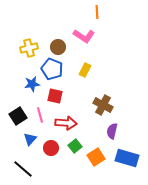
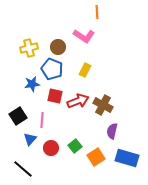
pink line: moved 2 px right, 5 px down; rotated 21 degrees clockwise
red arrow: moved 12 px right, 22 px up; rotated 25 degrees counterclockwise
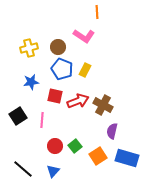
blue pentagon: moved 10 px right
blue star: moved 1 px left, 2 px up
blue triangle: moved 23 px right, 32 px down
red circle: moved 4 px right, 2 px up
orange square: moved 2 px right, 1 px up
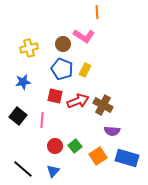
brown circle: moved 5 px right, 3 px up
blue star: moved 8 px left
black square: rotated 18 degrees counterclockwise
purple semicircle: rotated 98 degrees counterclockwise
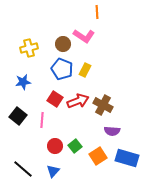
red square: moved 3 px down; rotated 21 degrees clockwise
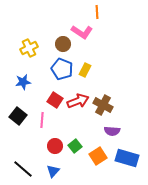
pink L-shape: moved 2 px left, 4 px up
yellow cross: rotated 12 degrees counterclockwise
red square: moved 1 px down
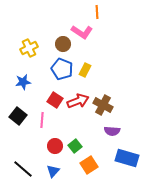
orange square: moved 9 px left, 9 px down
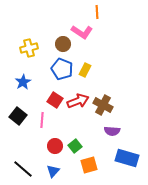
yellow cross: rotated 12 degrees clockwise
blue star: rotated 21 degrees counterclockwise
orange square: rotated 18 degrees clockwise
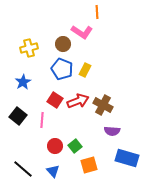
blue triangle: rotated 24 degrees counterclockwise
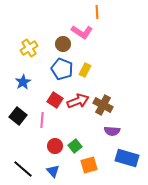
yellow cross: rotated 18 degrees counterclockwise
